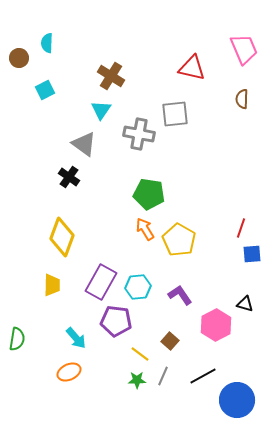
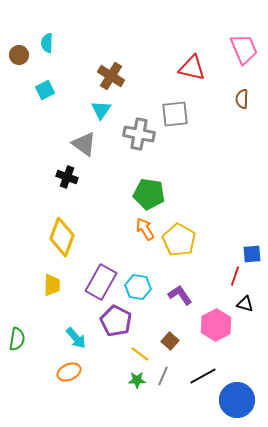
brown circle: moved 3 px up
black cross: moved 2 px left; rotated 15 degrees counterclockwise
red line: moved 6 px left, 48 px down
cyan hexagon: rotated 15 degrees clockwise
purple pentagon: rotated 20 degrees clockwise
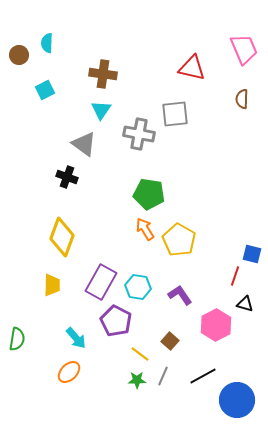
brown cross: moved 8 px left, 2 px up; rotated 24 degrees counterclockwise
blue square: rotated 18 degrees clockwise
orange ellipse: rotated 20 degrees counterclockwise
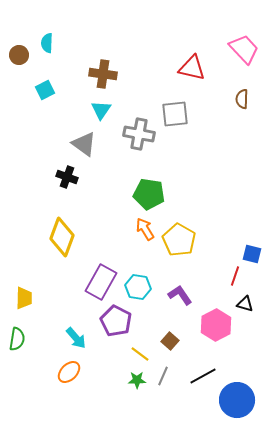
pink trapezoid: rotated 20 degrees counterclockwise
yellow trapezoid: moved 28 px left, 13 px down
